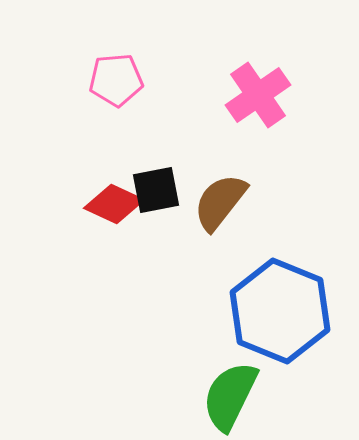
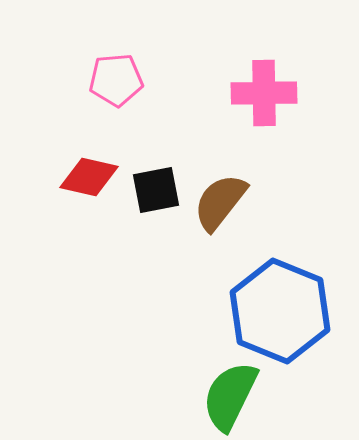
pink cross: moved 6 px right, 2 px up; rotated 34 degrees clockwise
red diamond: moved 25 px left, 27 px up; rotated 12 degrees counterclockwise
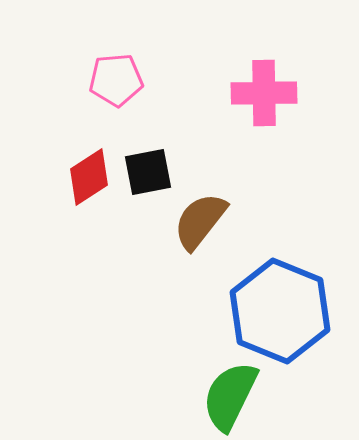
red diamond: rotated 46 degrees counterclockwise
black square: moved 8 px left, 18 px up
brown semicircle: moved 20 px left, 19 px down
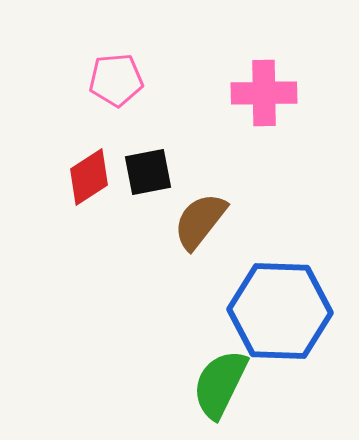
blue hexagon: rotated 20 degrees counterclockwise
green semicircle: moved 10 px left, 12 px up
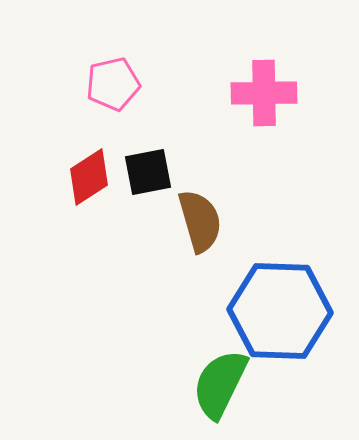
pink pentagon: moved 3 px left, 4 px down; rotated 8 degrees counterclockwise
brown semicircle: rotated 126 degrees clockwise
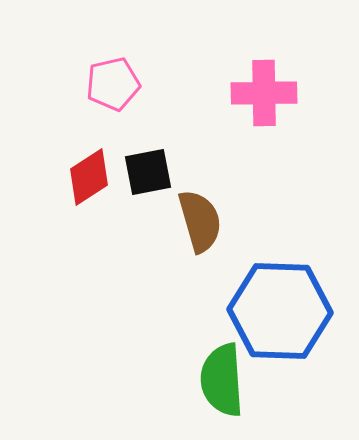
green semicircle: moved 2 px right, 4 px up; rotated 30 degrees counterclockwise
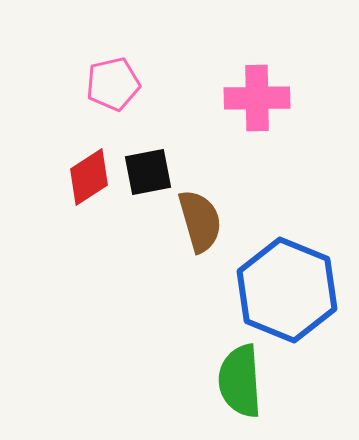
pink cross: moved 7 px left, 5 px down
blue hexagon: moved 7 px right, 21 px up; rotated 20 degrees clockwise
green semicircle: moved 18 px right, 1 px down
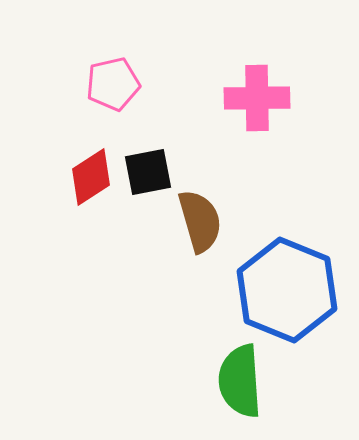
red diamond: moved 2 px right
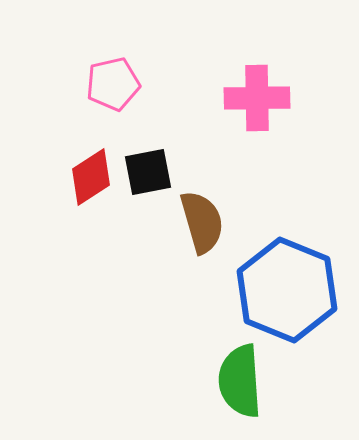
brown semicircle: moved 2 px right, 1 px down
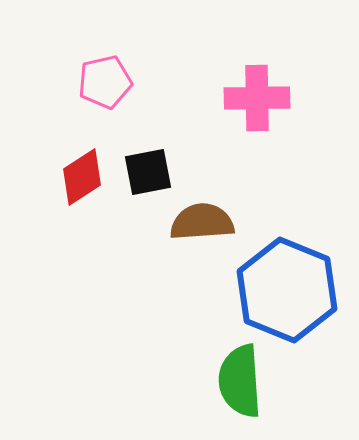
pink pentagon: moved 8 px left, 2 px up
red diamond: moved 9 px left
brown semicircle: rotated 78 degrees counterclockwise
